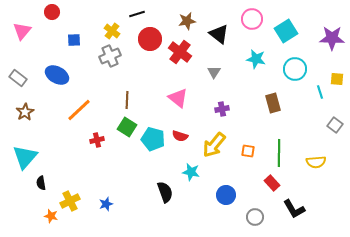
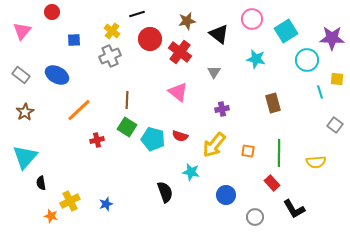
cyan circle at (295, 69): moved 12 px right, 9 px up
gray rectangle at (18, 78): moved 3 px right, 3 px up
pink triangle at (178, 98): moved 6 px up
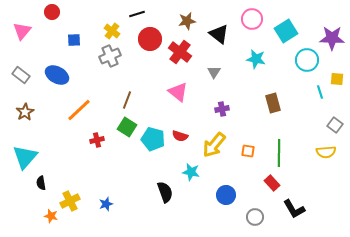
brown line at (127, 100): rotated 18 degrees clockwise
yellow semicircle at (316, 162): moved 10 px right, 10 px up
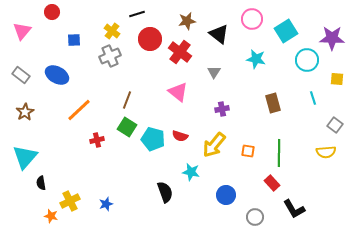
cyan line at (320, 92): moved 7 px left, 6 px down
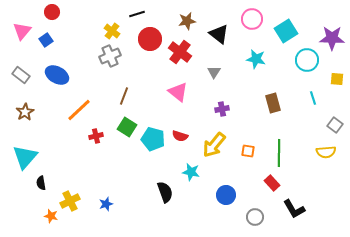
blue square at (74, 40): moved 28 px left; rotated 32 degrees counterclockwise
brown line at (127, 100): moved 3 px left, 4 px up
red cross at (97, 140): moved 1 px left, 4 px up
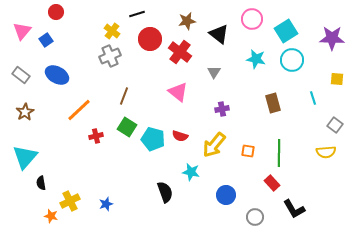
red circle at (52, 12): moved 4 px right
cyan circle at (307, 60): moved 15 px left
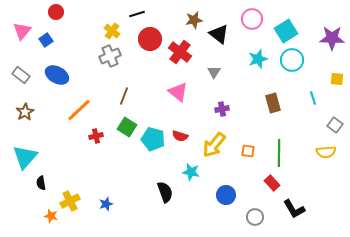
brown star at (187, 21): moved 7 px right, 1 px up
cyan star at (256, 59): moved 2 px right; rotated 30 degrees counterclockwise
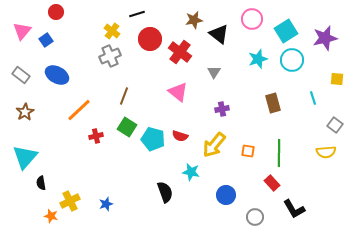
purple star at (332, 38): moved 7 px left; rotated 15 degrees counterclockwise
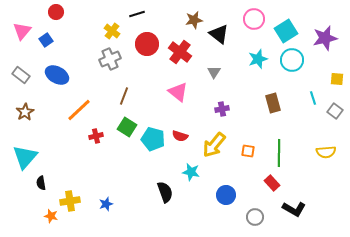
pink circle at (252, 19): moved 2 px right
red circle at (150, 39): moved 3 px left, 5 px down
gray cross at (110, 56): moved 3 px down
gray square at (335, 125): moved 14 px up
yellow cross at (70, 201): rotated 18 degrees clockwise
black L-shape at (294, 209): rotated 30 degrees counterclockwise
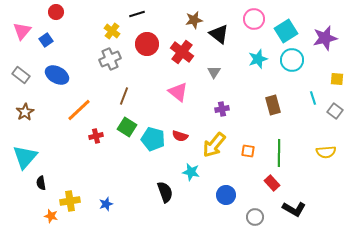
red cross at (180, 52): moved 2 px right
brown rectangle at (273, 103): moved 2 px down
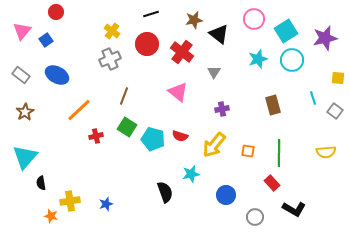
black line at (137, 14): moved 14 px right
yellow square at (337, 79): moved 1 px right, 1 px up
cyan star at (191, 172): moved 2 px down; rotated 24 degrees counterclockwise
